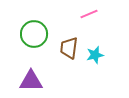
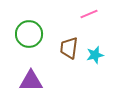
green circle: moved 5 px left
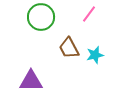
pink line: rotated 30 degrees counterclockwise
green circle: moved 12 px right, 17 px up
brown trapezoid: rotated 35 degrees counterclockwise
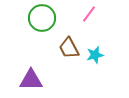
green circle: moved 1 px right, 1 px down
purple triangle: moved 1 px up
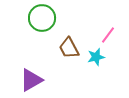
pink line: moved 19 px right, 21 px down
cyan star: moved 1 px right, 2 px down
purple triangle: rotated 30 degrees counterclockwise
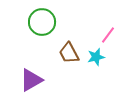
green circle: moved 4 px down
brown trapezoid: moved 5 px down
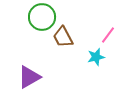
green circle: moved 5 px up
brown trapezoid: moved 6 px left, 16 px up
purple triangle: moved 2 px left, 3 px up
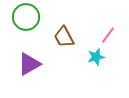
green circle: moved 16 px left
brown trapezoid: moved 1 px right
purple triangle: moved 13 px up
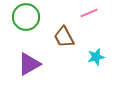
pink line: moved 19 px left, 22 px up; rotated 30 degrees clockwise
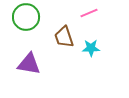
brown trapezoid: rotated 10 degrees clockwise
cyan star: moved 5 px left, 9 px up; rotated 12 degrees clockwise
purple triangle: rotated 40 degrees clockwise
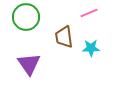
brown trapezoid: rotated 10 degrees clockwise
purple triangle: rotated 45 degrees clockwise
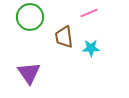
green circle: moved 4 px right
purple triangle: moved 9 px down
